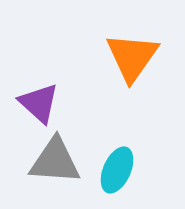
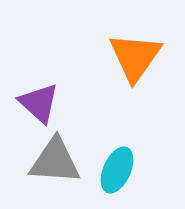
orange triangle: moved 3 px right
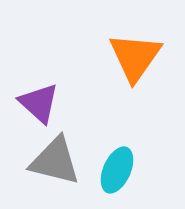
gray triangle: rotated 10 degrees clockwise
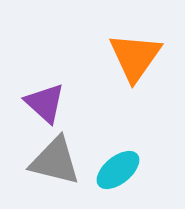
purple triangle: moved 6 px right
cyan ellipse: moved 1 px right; rotated 27 degrees clockwise
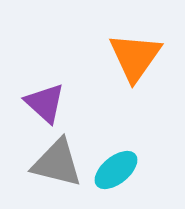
gray triangle: moved 2 px right, 2 px down
cyan ellipse: moved 2 px left
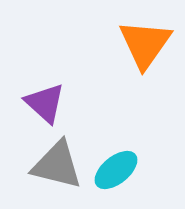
orange triangle: moved 10 px right, 13 px up
gray triangle: moved 2 px down
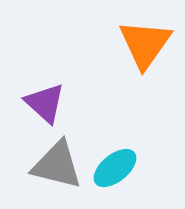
cyan ellipse: moved 1 px left, 2 px up
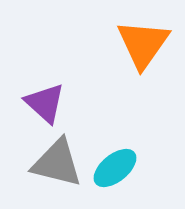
orange triangle: moved 2 px left
gray triangle: moved 2 px up
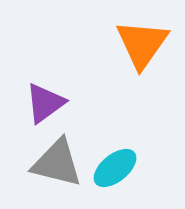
orange triangle: moved 1 px left
purple triangle: rotated 42 degrees clockwise
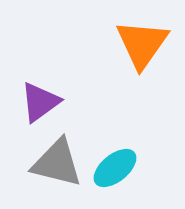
purple triangle: moved 5 px left, 1 px up
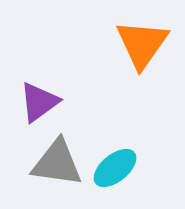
purple triangle: moved 1 px left
gray triangle: rotated 6 degrees counterclockwise
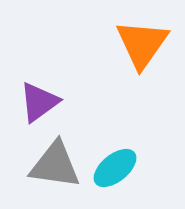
gray triangle: moved 2 px left, 2 px down
